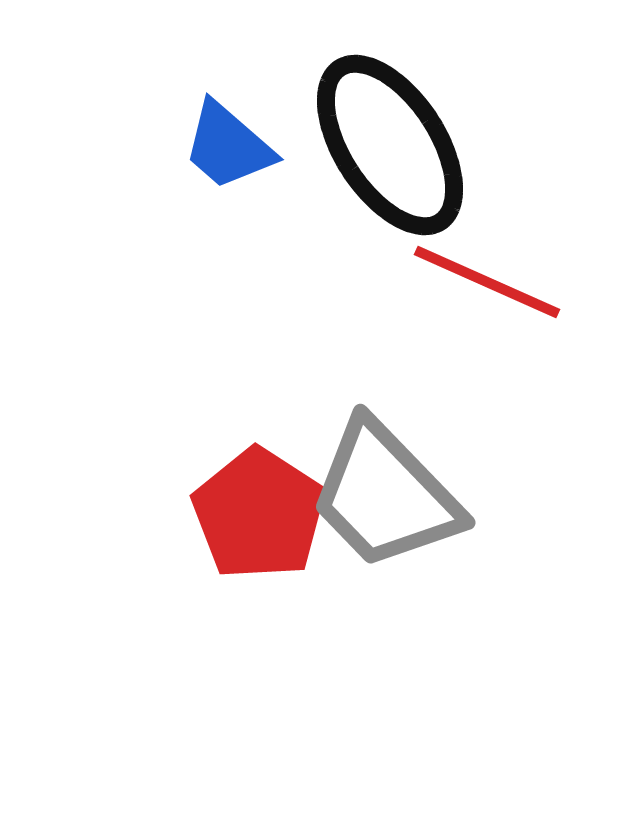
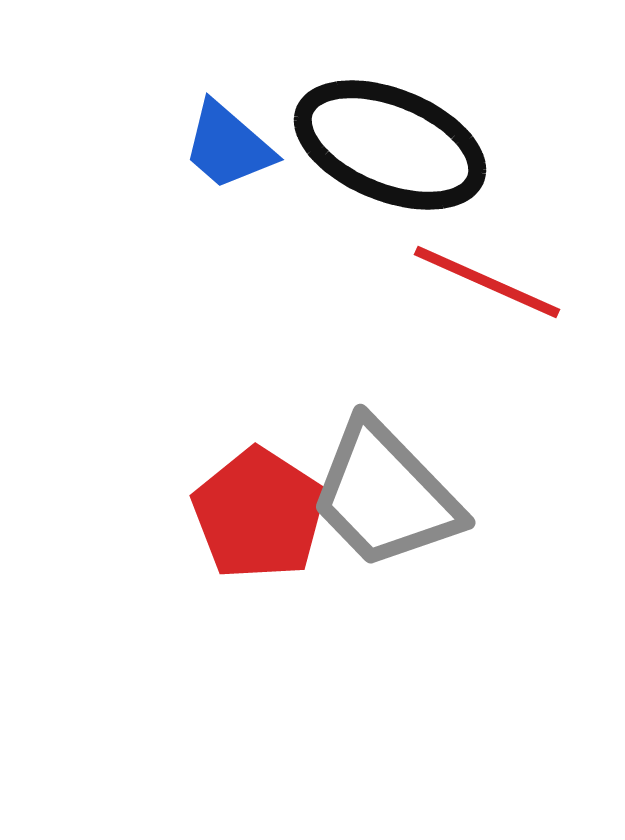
black ellipse: rotated 35 degrees counterclockwise
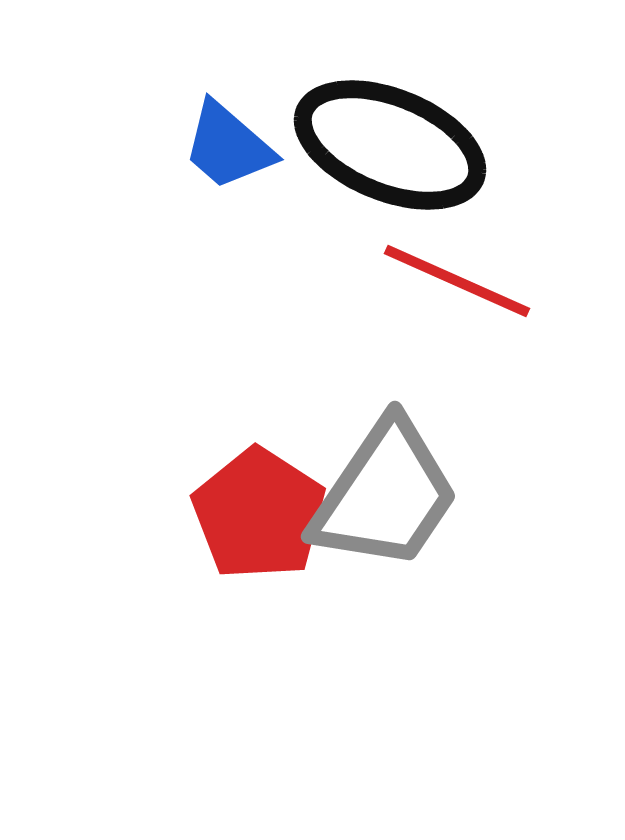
red line: moved 30 px left, 1 px up
gray trapezoid: rotated 102 degrees counterclockwise
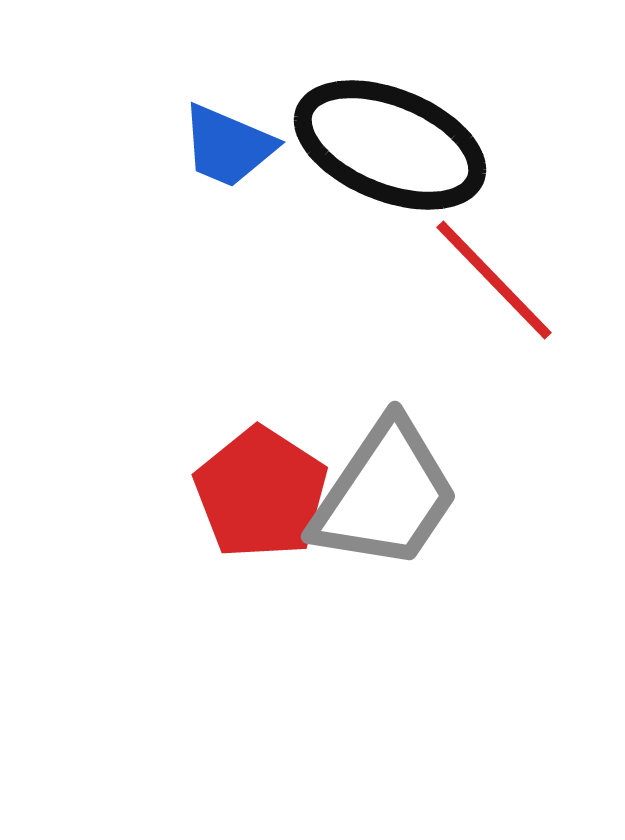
blue trapezoid: rotated 18 degrees counterclockwise
red line: moved 37 px right, 1 px up; rotated 22 degrees clockwise
red pentagon: moved 2 px right, 21 px up
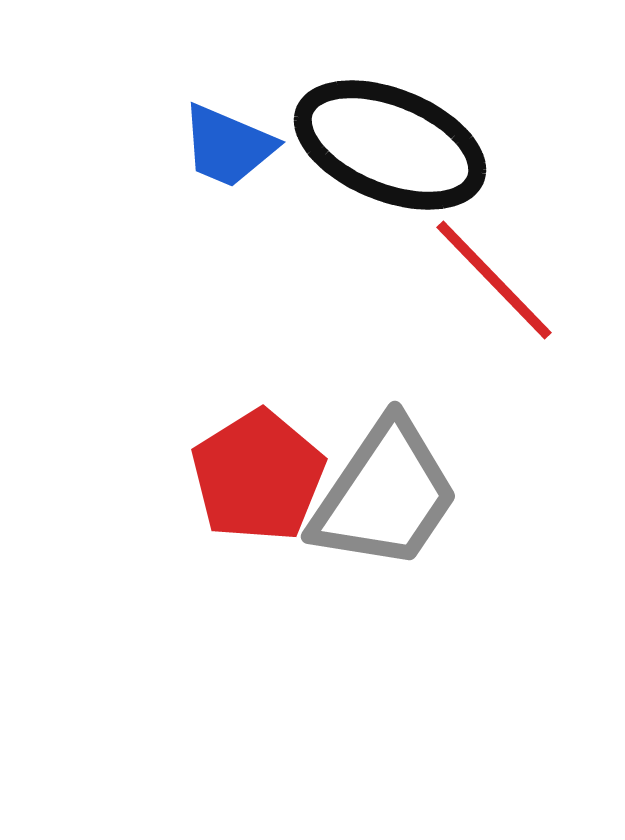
red pentagon: moved 3 px left, 17 px up; rotated 7 degrees clockwise
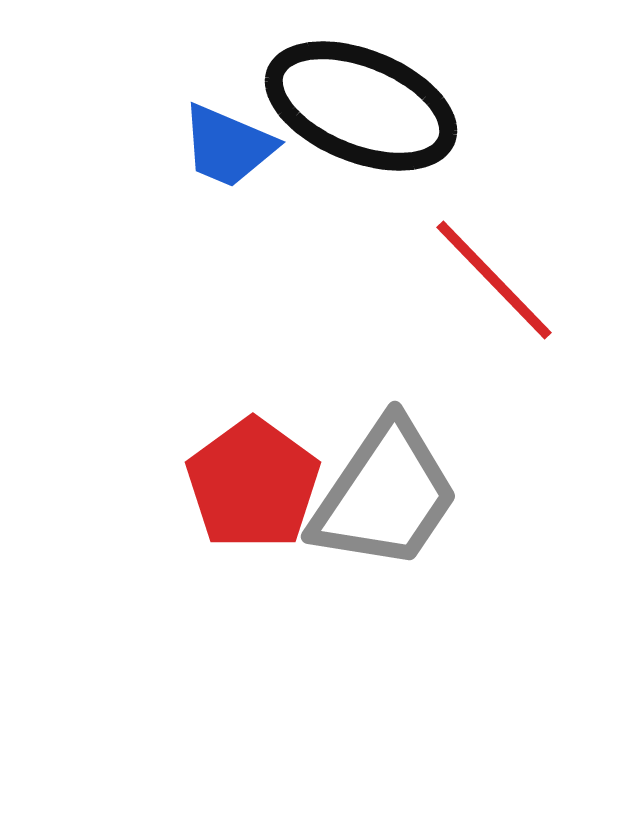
black ellipse: moved 29 px left, 39 px up
red pentagon: moved 5 px left, 8 px down; rotated 4 degrees counterclockwise
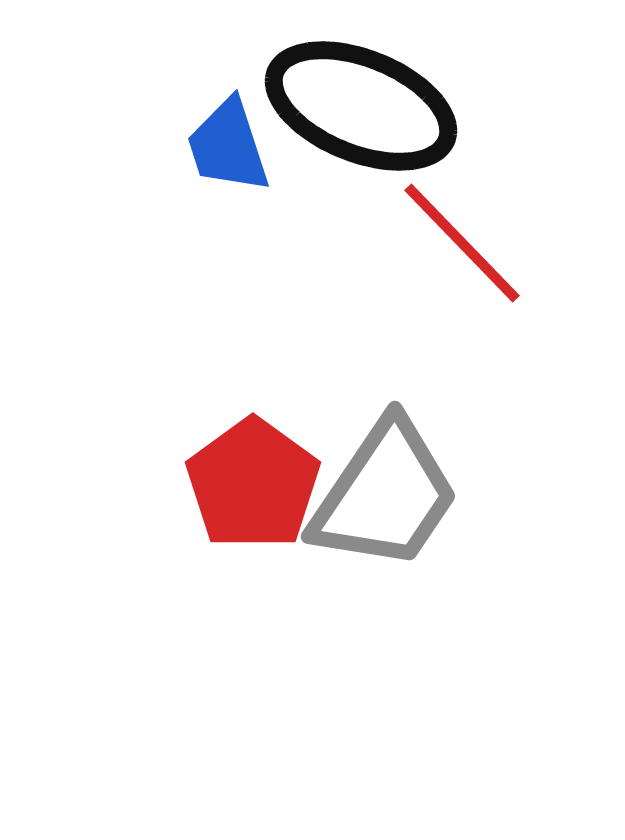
blue trapezoid: rotated 49 degrees clockwise
red line: moved 32 px left, 37 px up
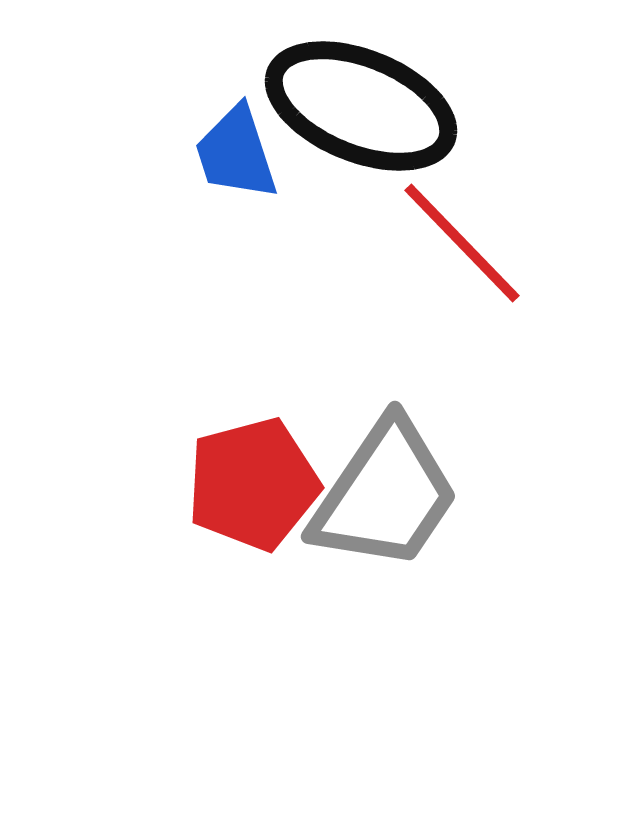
blue trapezoid: moved 8 px right, 7 px down
red pentagon: rotated 21 degrees clockwise
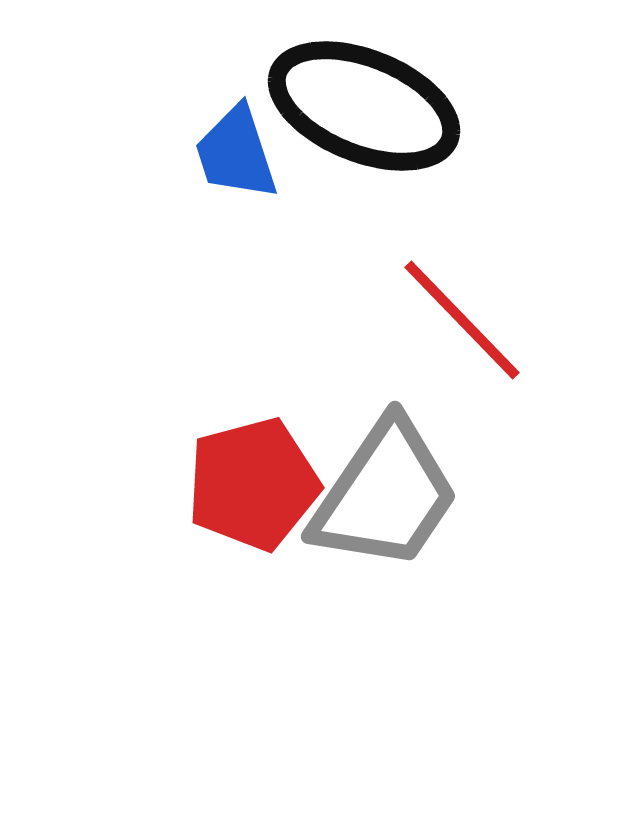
black ellipse: moved 3 px right
red line: moved 77 px down
